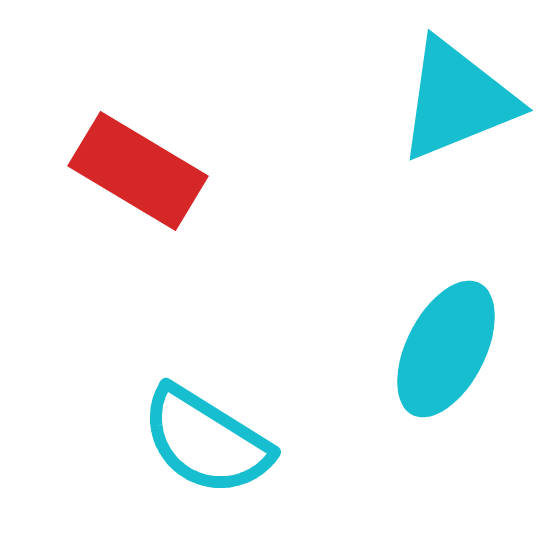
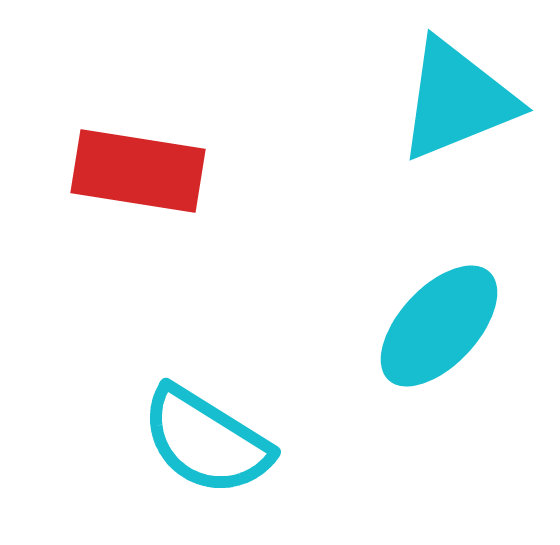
red rectangle: rotated 22 degrees counterclockwise
cyan ellipse: moved 7 px left, 23 px up; rotated 16 degrees clockwise
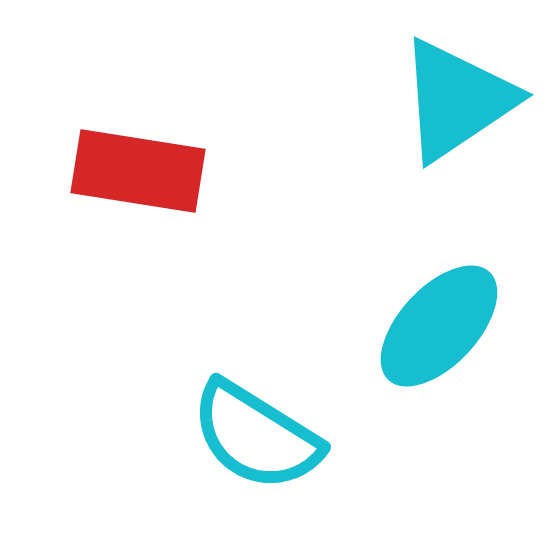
cyan triangle: rotated 12 degrees counterclockwise
cyan semicircle: moved 50 px right, 5 px up
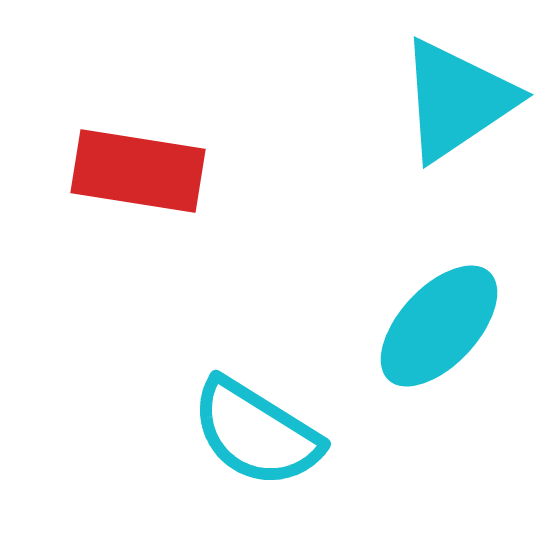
cyan semicircle: moved 3 px up
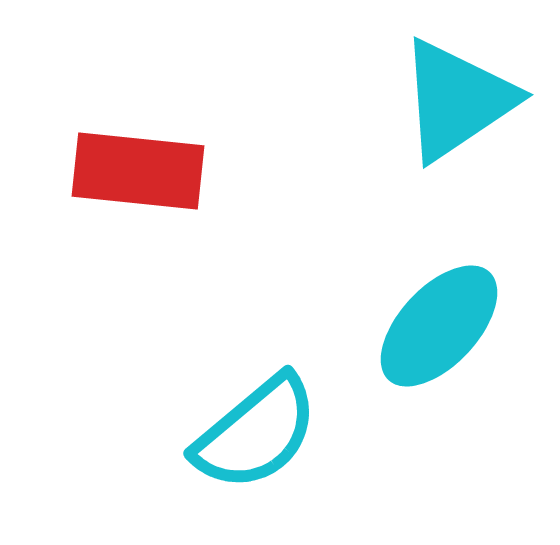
red rectangle: rotated 3 degrees counterclockwise
cyan semicircle: rotated 72 degrees counterclockwise
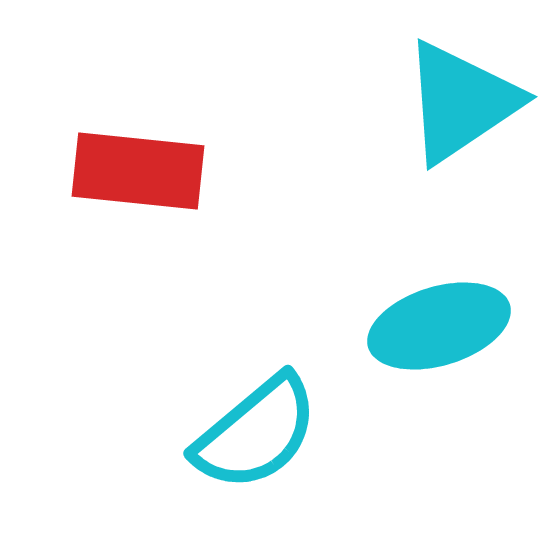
cyan triangle: moved 4 px right, 2 px down
cyan ellipse: rotated 30 degrees clockwise
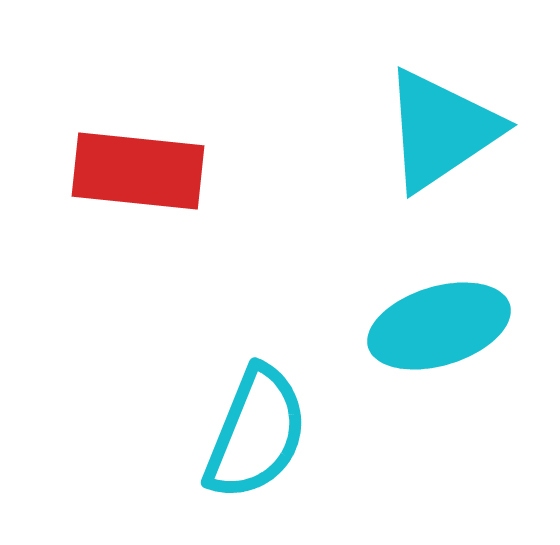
cyan triangle: moved 20 px left, 28 px down
cyan semicircle: rotated 28 degrees counterclockwise
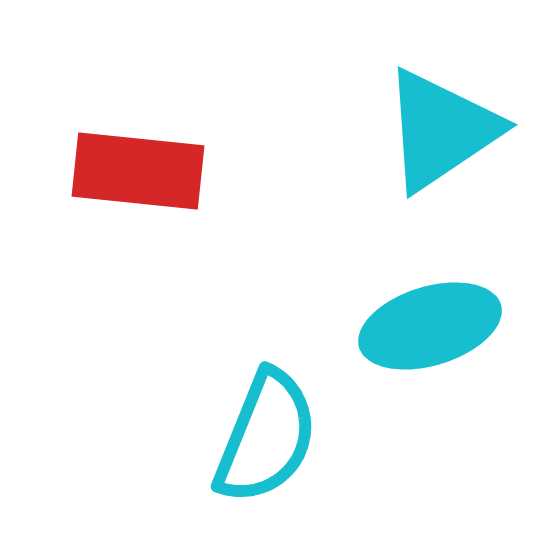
cyan ellipse: moved 9 px left
cyan semicircle: moved 10 px right, 4 px down
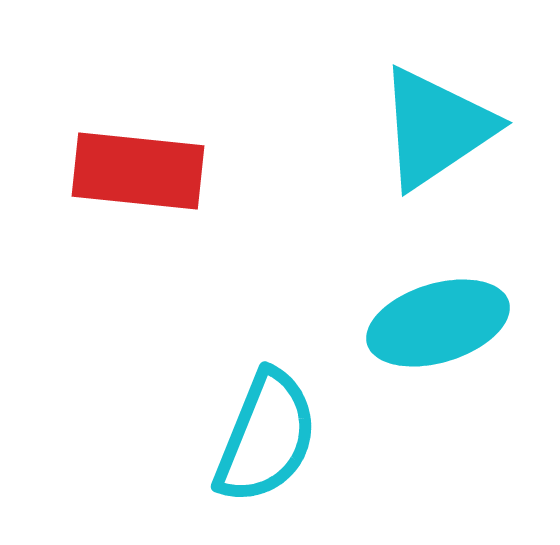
cyan triangle: moved 5 px left, 2 px up
cyan ellipse: moved 8 px right, 3 px up
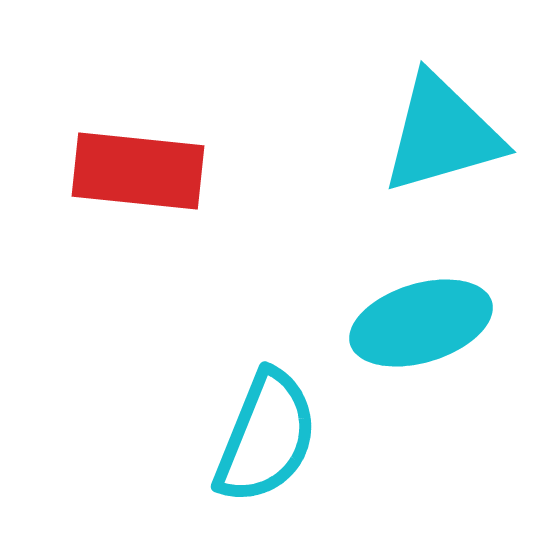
cyan triangle: moved 6 px right, 6 px down; rotated 18 degrees clockwise
cyan ellipse: moved 17 px left
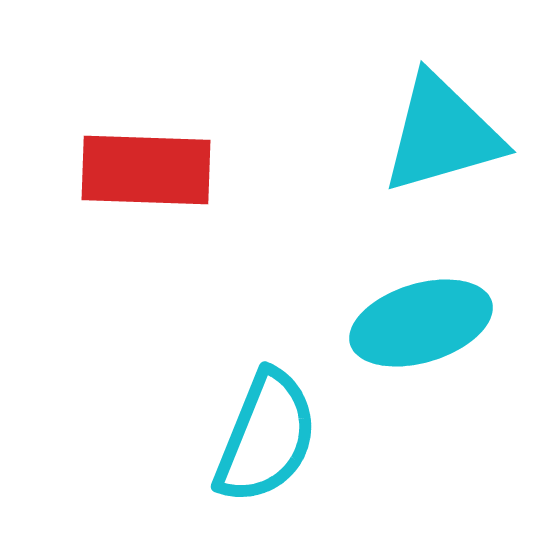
red rectangle: moved 8 px right, 1 px up; rotated 4 degrees counterclockwise
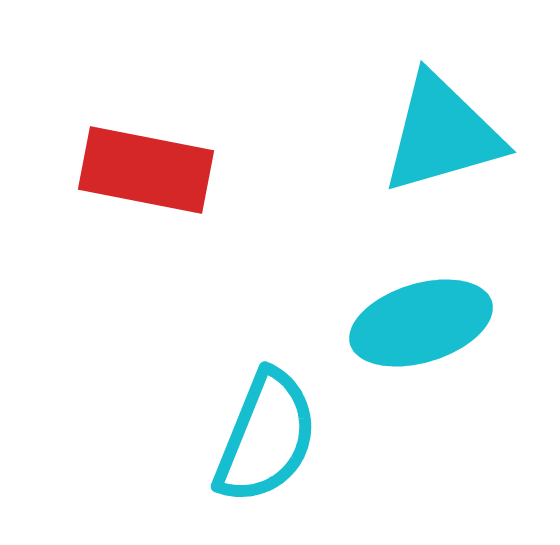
red rectangle: rotated 9 degrees clockwise
